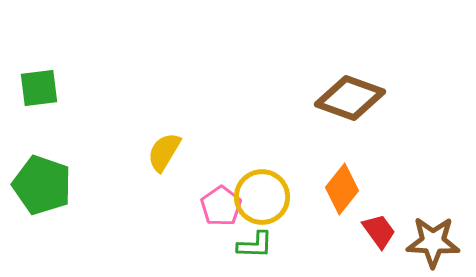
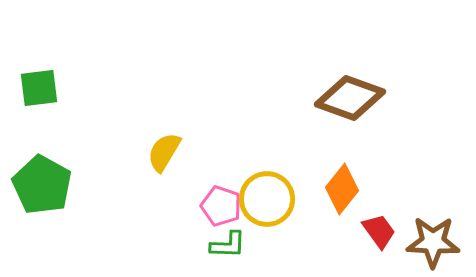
green pentagon: rotated 10 degrees clockwise
yellow circle: moved 5 px right, 2 px down
pink pentagon: rotated 18 degrees counterclockwise
green L-shape: moved 27 px left
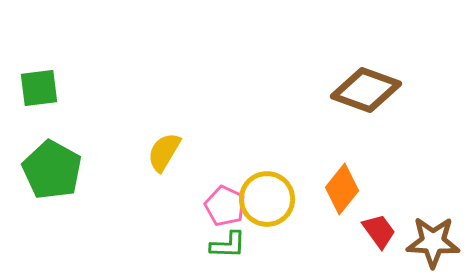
brown diamond: moved 16 px right, 8 px up
green pentagon: moved 10 px right, 15 px up
pink pentagon: moved 4 px right; rotated 6 degrees clockwise
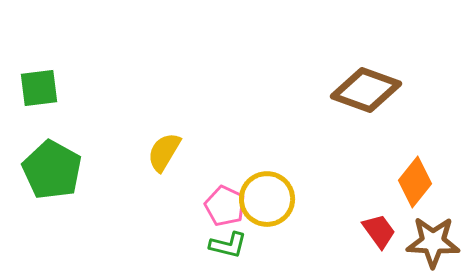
orange diamond: moved 73 px right, 7 px up
green L-shape: rotated 12 degrees clockwise
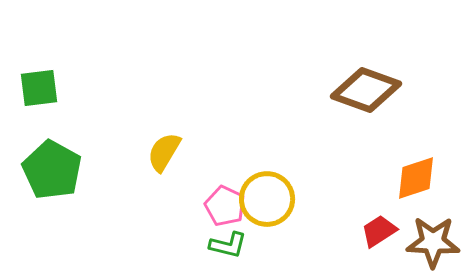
orange diamond: moved 1 px right, 4 px up; rotated 33 degrees clockwise
red trapezoid: rotated 87 degrees counterclockwise
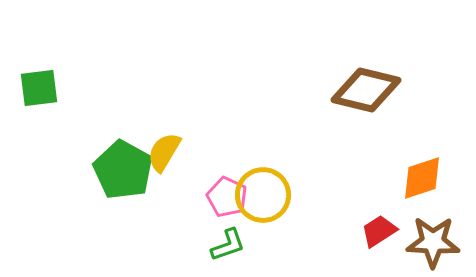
brown diamond: rotated 6 degrees counterclockwise
green pentagon: moved 71 px right
orange diamond: moved 6 px right
yellow circle: moved 4 px left, 4 px up
pink pentagon: moved 2 px right, 9 px up
green L-shape: rotated 33 degrees counterclockwise
